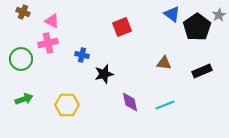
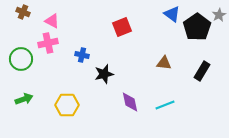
black rectangle: rotated 36 degrees counterclockwise
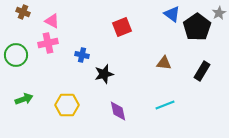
gray star: moved 2 px up
green circle: moved 5 px left, 4 px up
purple diamond: moved 12 px left, 9 px down
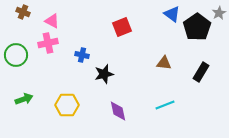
black rectangle: moved 1 px left, 1 px down
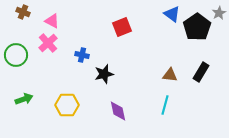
pink cross: rotated 30 degrees counterclockwise
brown triangle: moved 6 px right, 12 px down
cyan line: rotated 54 degrees counterclockwise
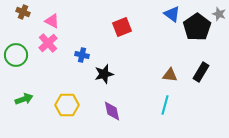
gray star: moved 1 px down; rotated 24 degrees counterclockwise
purple diamond: moved 6 px left
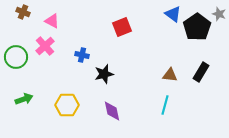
blue triangle: moved 1 px right
pink cross: moved 3 px left, 3 px down
green circle: moved 2 px down
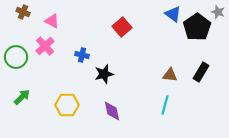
gray star: moved 1 px left, 2 px up
red square: rotated 18 degrees counterclockwise
green arrow: moved 2 px left, 2 px up; rotated 24 degrees counterclockwise
